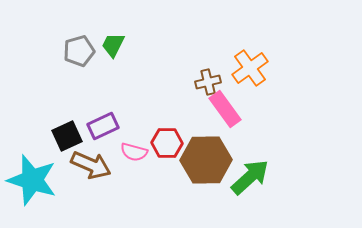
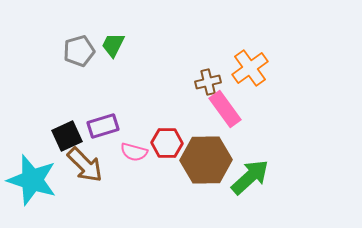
purple rectangle: rotated 8 degrees clockwise
brown arrow: moved 6 px left; rotated 21 degrees clockwise
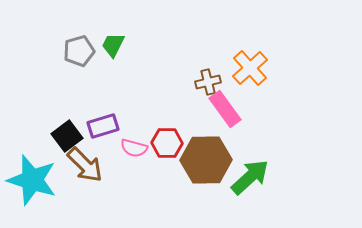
orange cross: rotated 6 degrees counterclockwise
black square: rotated 12 degrees counterclockwise
pink semicircle: moved 4 px up
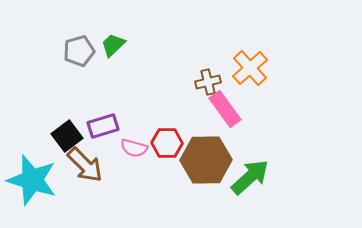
green trapezoid: rotated 20 degrees clockwise
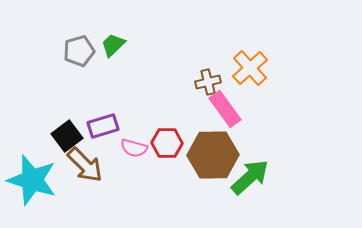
brown hexagon: moved 7 px right, 5 px up
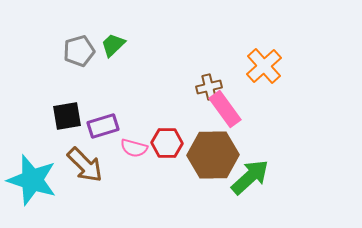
orange cross: moved 14 px right, 2 px up
brown cross: moved 1 px right, 5 px down
black square: moved 20 px up; rotated 28 degrees clockwise
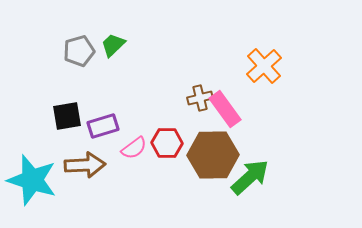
brown cross: moved 9 px left, 11 px down
pink semicircle: rotated 52 degrees counterclockwise
brown arrow: rotated 48 degrees counterclockwise
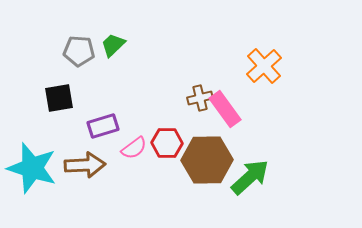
gray pentagon: rotated 20 degrees clockwise
black square: moved 8 px left, 18 px up
brown hexagon: moved 6 px left, 5 px down
cyan star: moved 12 px up
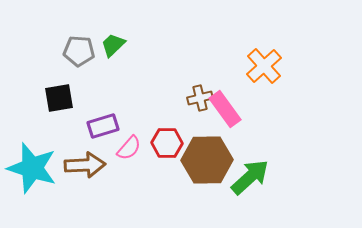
pink semicircle: moved 5 px left; rotated 12 degrees counterclockwise
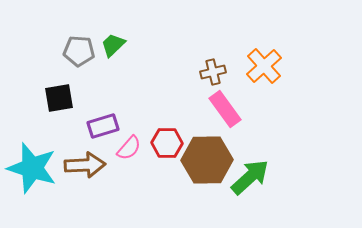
brown cross: moved 13 px right, 26 px up
